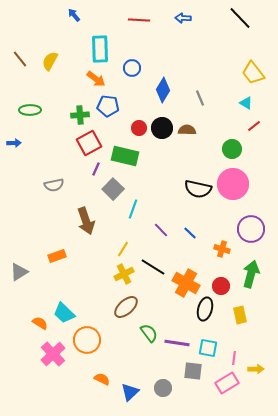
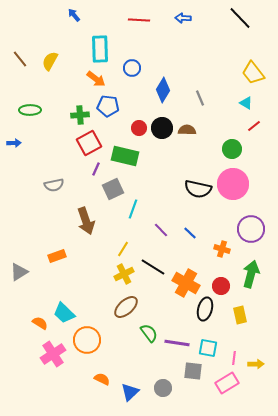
gray square at (113, 189): rotated 20 degrees clockwise
pink cross at (53, 354): rotated 10 degrees clockwise
yellow arrow at (256, 369): moved 5 px up
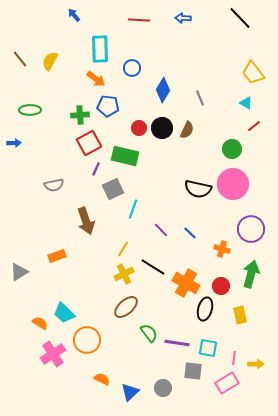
brown semicircle at (187, 130): rotated 114 degrees clockwise
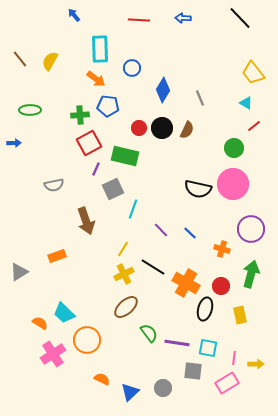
green circle at (232, 149): moved 2 px right, 1 px up
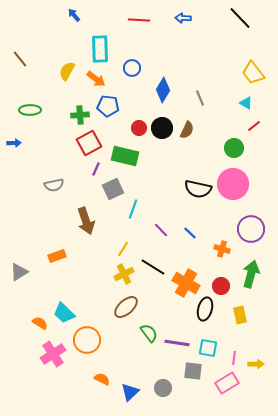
yellow semicircle at (50, 61): moved 17 px right, 10 px down
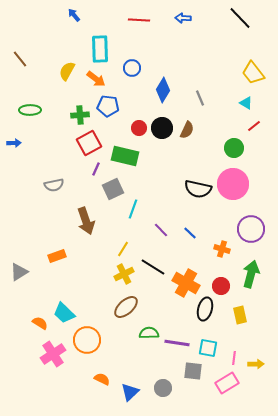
green semicircle at (149, 333): rotated 54 degrees counterclockwise
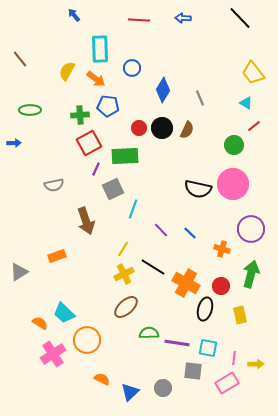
green circle at (234, 148): moved 3 px up
green rectangle at (125, 156): rotated 16 degrees counterclockwise
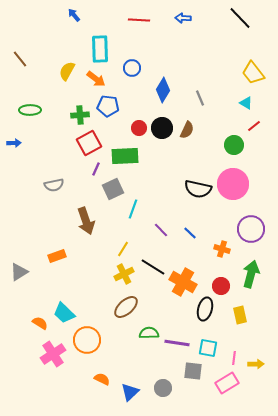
orange cross at (186, 283): moved 3 px left, 1 px up
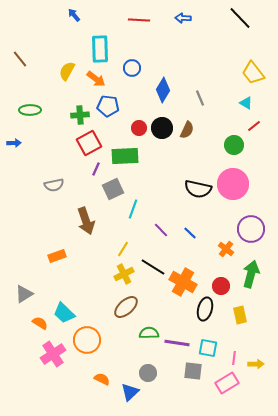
orange cross at (222, 249): moved 4 px right; rotated 21 degrees clockwise
gray triangle at (19, 272): moved 5 px right, 22 px down
gray circle at (163, 388): moved 15 px left, 15 px up
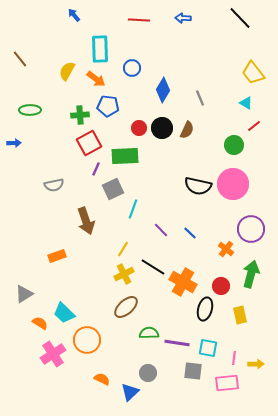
black semicircle at (198, 189): moved 3 px up
pink rectangle at (227, 383): rotated 25 degrees clockwise
